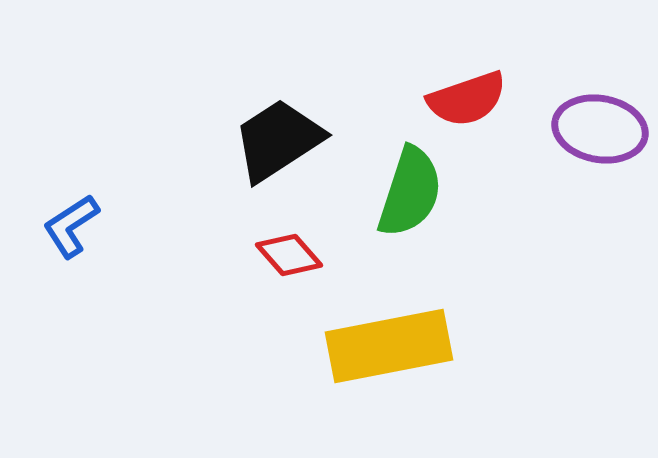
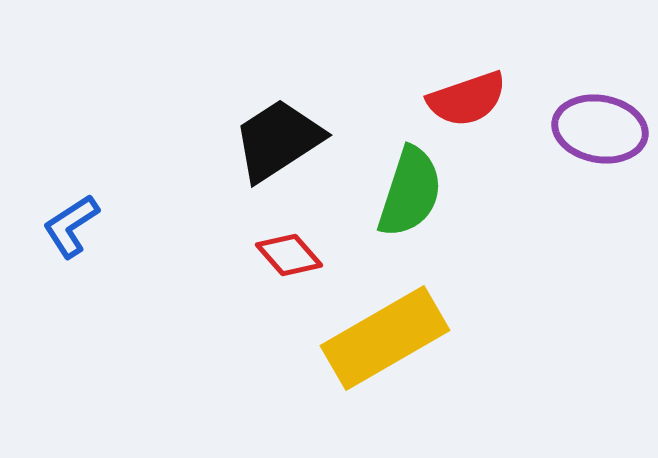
yellow rectangle: moved 4 px left, 8 px up; rotated 19 degrees counterclockwise
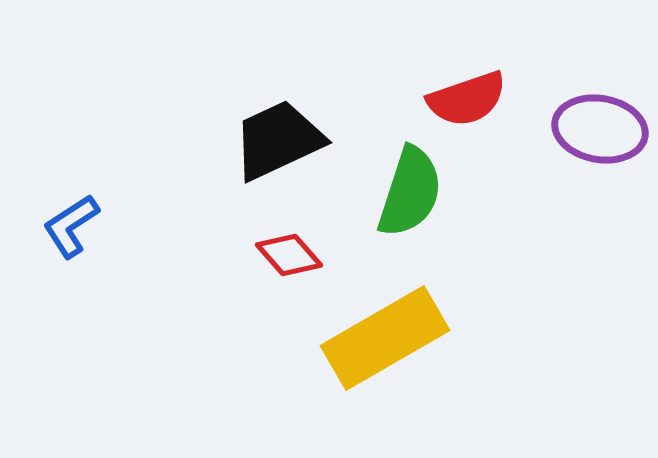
black trapezoid: rotated 8 degrees clockwise
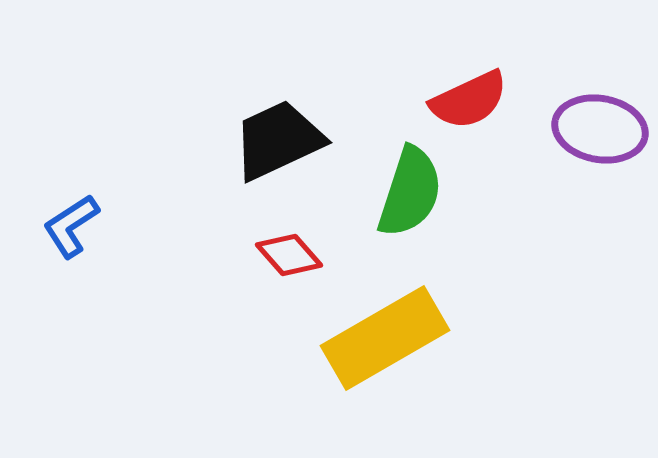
red semicircle: moved 2 px right, 1 px down; rotated 6 degrees counterclockwise
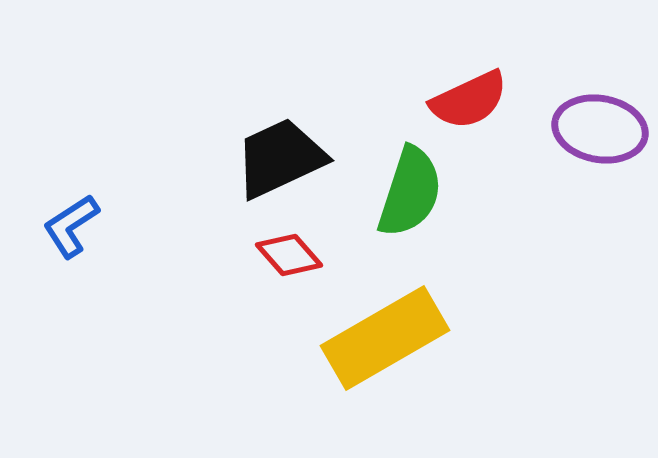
black trapezoid: moved 2 px right, 18 px down
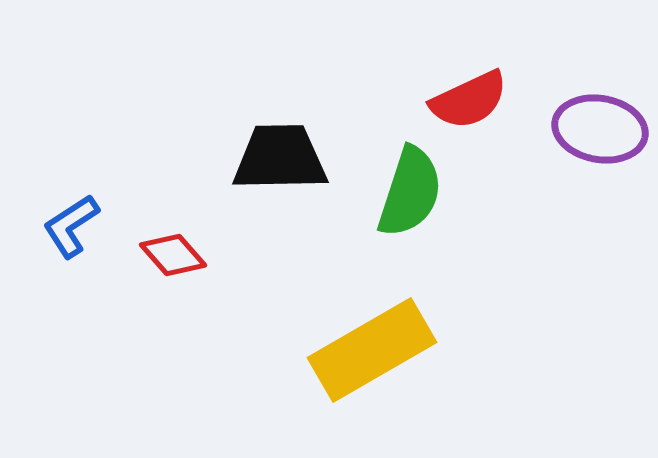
black trapezoid: rotated 24 degrees clockwise
red diamond: moved 116 px left
yellow rectangle: moved 13 px left, 12 px down
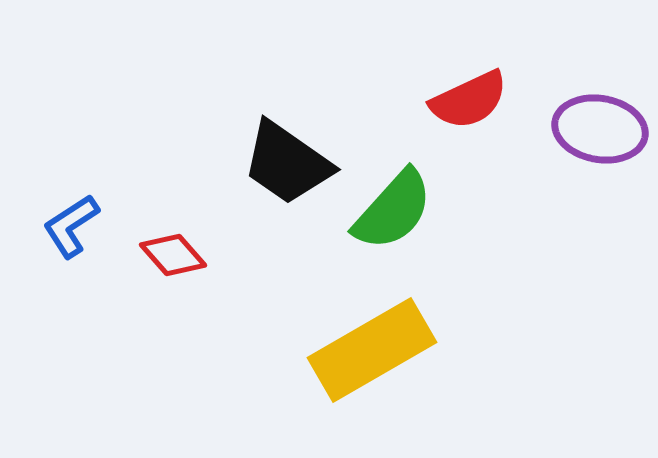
black trapezoid: moved 7 px right, 5 px down; rotated 144 degrees counterclockwise
green semicircle: moved 17 px left, 18 px down; rotated 24 degrees clockwise
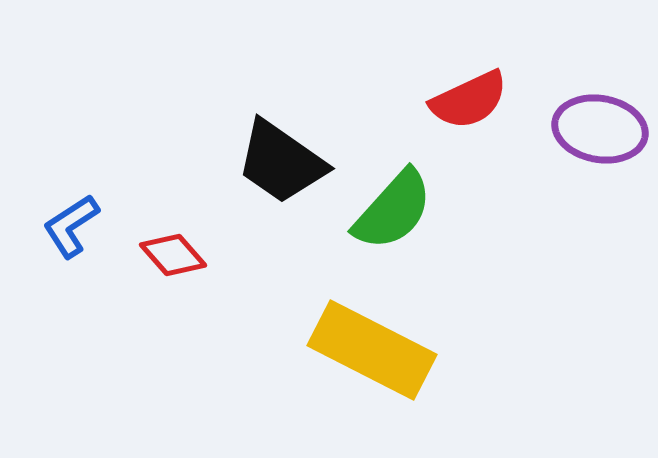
black trapezoid: moved 6 px left, 1 px up
yellow rectangle: rotated 57 degrees clockwise
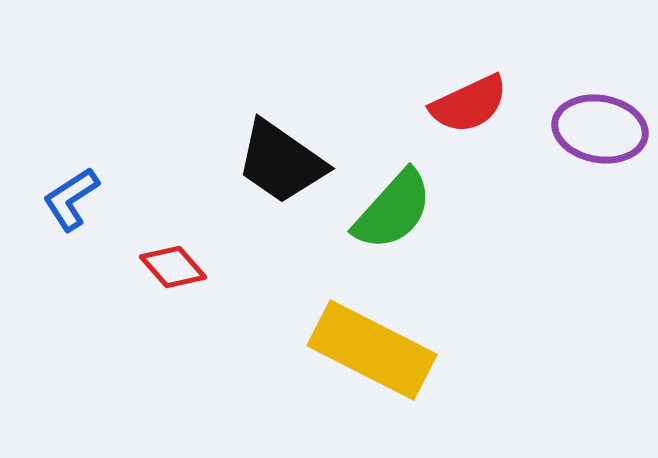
red semicircle: moved 4 px down
blue L-shape: moved 27 px up
red diamond: moved 12 px down
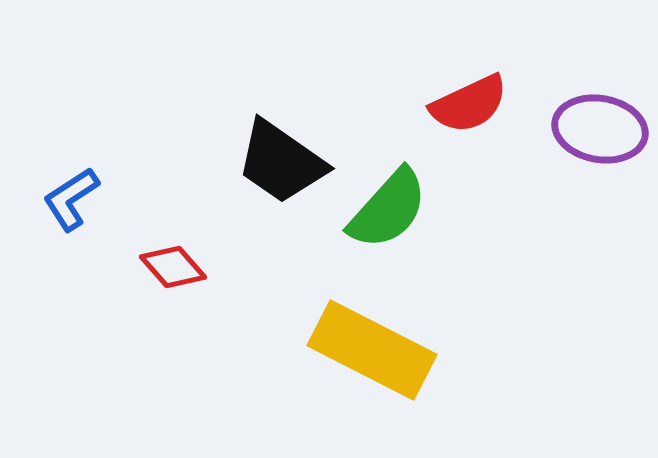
green semicircle: moved 5 px left, 1 px up
